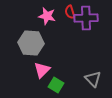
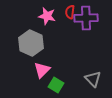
red semicircle: rotated 24 degrees clockwise
gray hexagon: rotated 20 degrees clockwise
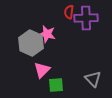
red semicircle: moved 1 px left
pink star: moved 18 px down
green square: rotated 35 degrees counterclockwise
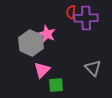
red semicircle: moved 2 px right
pink star: rotated 12 degrees clockwise
gray triangle: moved 11 px up
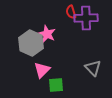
red semicircle: rotated 24 degrees counterclockwise
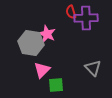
gray hexagon: rotated 15 degrees counterclockwise
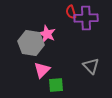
gray triangle: moved 2 px left, 2 px up
